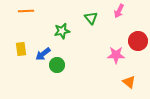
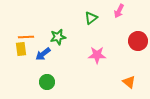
orange line: moved 26 px down
green triangle: rotated 32 degrees clockwise
green star: moved 4 px left, 6 px down
pink star: moved 19 px left
green circle: moved 10 px left, 17 px down
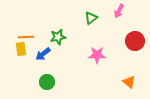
red circle: moved 3 px left
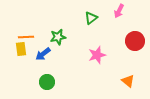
pink star: rotated 18 degrees counterclockwise
orange triangle: moved 1 px left, 1 px up
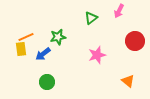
orange line: rotated 21 degrees counterclockwise
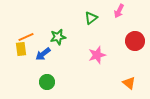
orange triangle: moved 1 px right, 2 px down
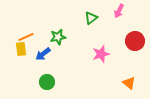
pink star: moved 4 px right, 1 px up
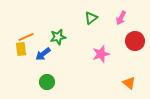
pink arrow: moved 2 px right, 7 px down
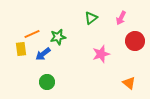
orange line: moved 6 px right, 3 px up
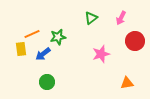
orange triangle: moved 2 px left; rotated 48 degrees counterclockwise
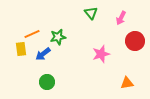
green triangle: moved 5 px up; rotated 32 degrees counterclockwise
